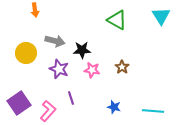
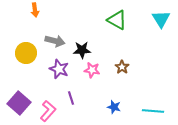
cyan triangle: moved 3 px down
purple square: rotated 15 degrees counterclockwise
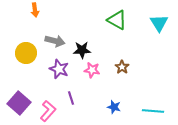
cyan triangle: moved 2 px left, 4 px down
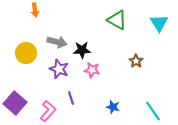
gray arrow: moved 2 px right, 1 px down
brown star: moved 14 px right, 6 px up
purple square: moved 4 px left
blue star: moved 1 px left
cyan line: rotated 50 degrees clockwise
